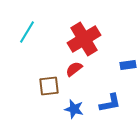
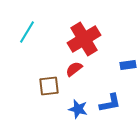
blue star: moved 4 px right
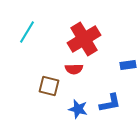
red semicircle: rotated 144 degrees counterclockwise
brown square: rotated 20 degrees clockwise
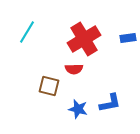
blue rectangle: moved 27 px up
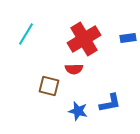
cyan line: moved 1 px left, 2 px down
blue star: moved 2 px down
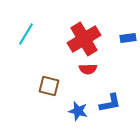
red semicircle: moved 14 px right
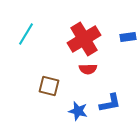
blue rectangle: moved 1 px up
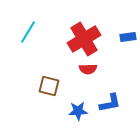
cyan line: moved 2 px right, 2 px up
blue star: rotated 18 degrees counterclockwise
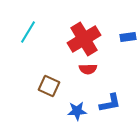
brown square: rotated 10 degrees clockwise
blue star: moved 1 px left
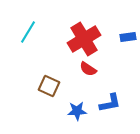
red semicircle: rotated 36 degrees clockwise
